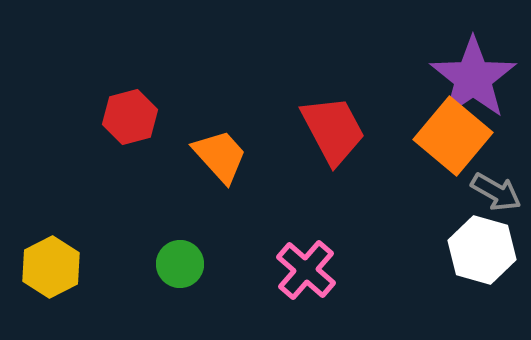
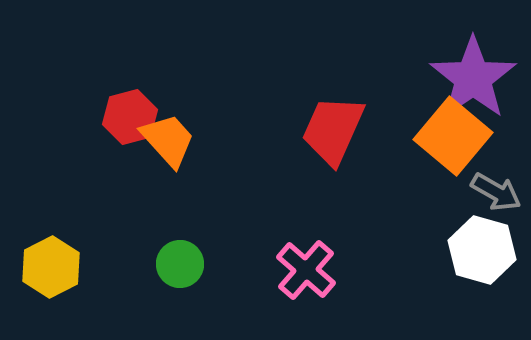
red trapezoid: rotated 128 degrees counterclockwise
orange trapezoid: moved 52 px left, 16 px up
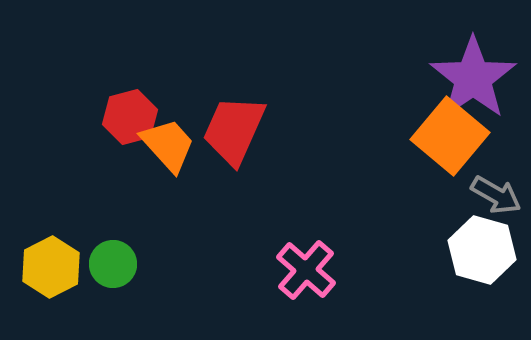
red trapezoid: moved 99 px left
orange square: moved 3 px left
orange trapezoid: moved 5 px down
gray arrow: moved 3 px down
green circle: moved 67 px left
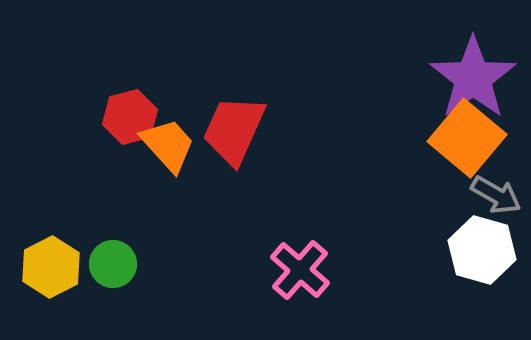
orange square: moved 17 px right, 2 px down
pink cross: moved 6 px left
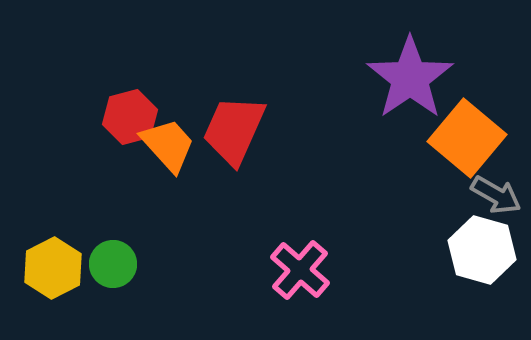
purple star: moved 63 px left
yellow hexagon: moved 2 px right, 1 px down
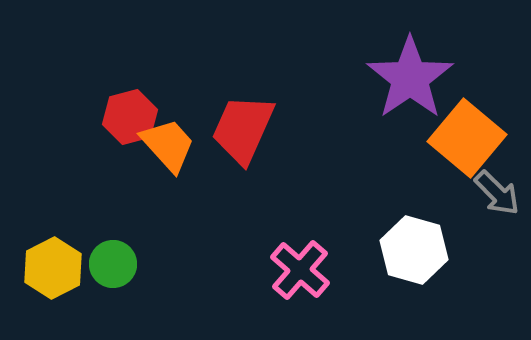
red trapezoid: moved 9 px right, 1 px up
gray arrow: moved 1 px right, 2 px up; rotated 15 degrees clockwise
white hexagon: moved 68 px left
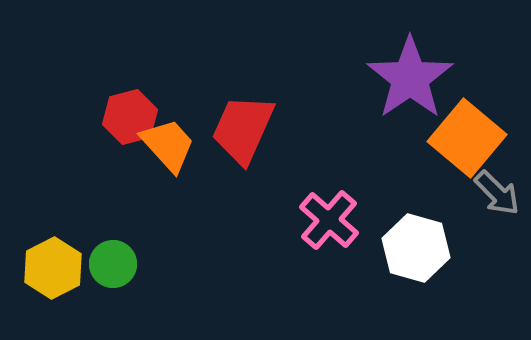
white hexagon: moved 2 px right, 2 px up
pink cross: moved 29 px right, 50 px up
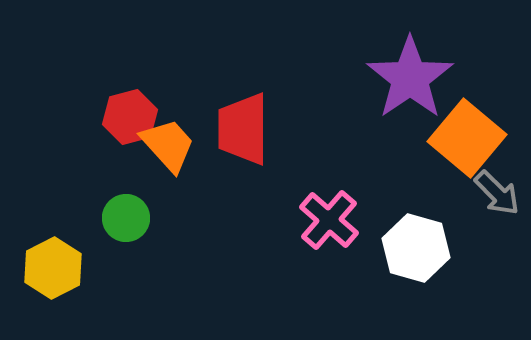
red trapezoid: rotated 24 degrees counterclockwise
green circle: moved 13 px right, 46 px up
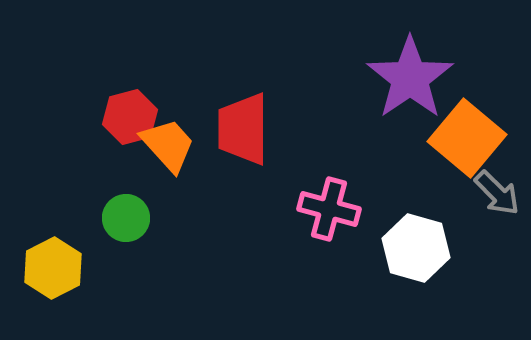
pink cross: moved 11 px up; rotated 26 degrees counterclockwise
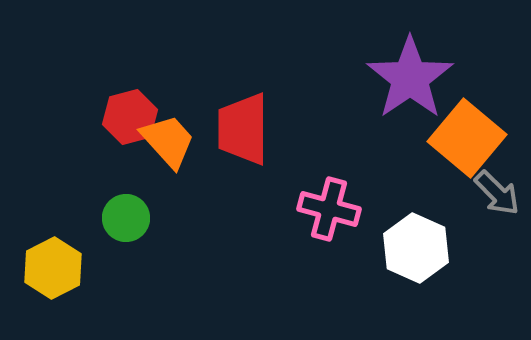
orange trapezoid: moved 4 px up
white hexagon: rotated 8 degrees clockwise
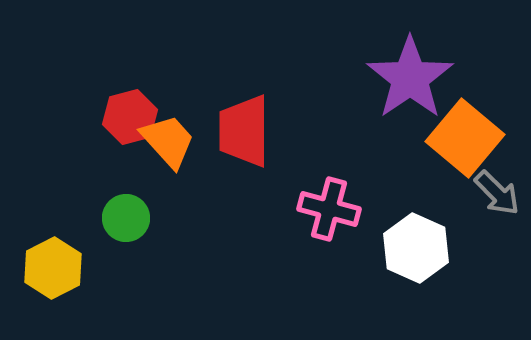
red trapezoid: moved 1 px right, 2 px down
orange square: moved 2 px left
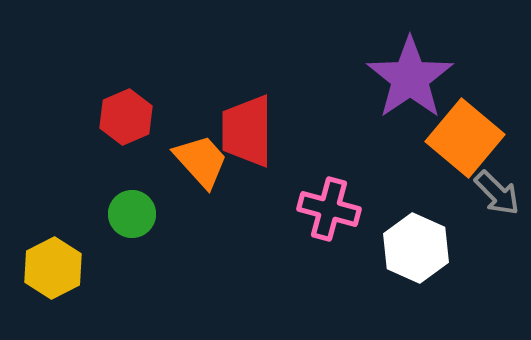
red hexagon: moved 4 px left; rotated 8 degrees counterclockwise
red trapezoid: moved 3 px right
orange trapezoid: moved 33 px right, 20 px down
green circle: moved 6 px right, 4 px up
